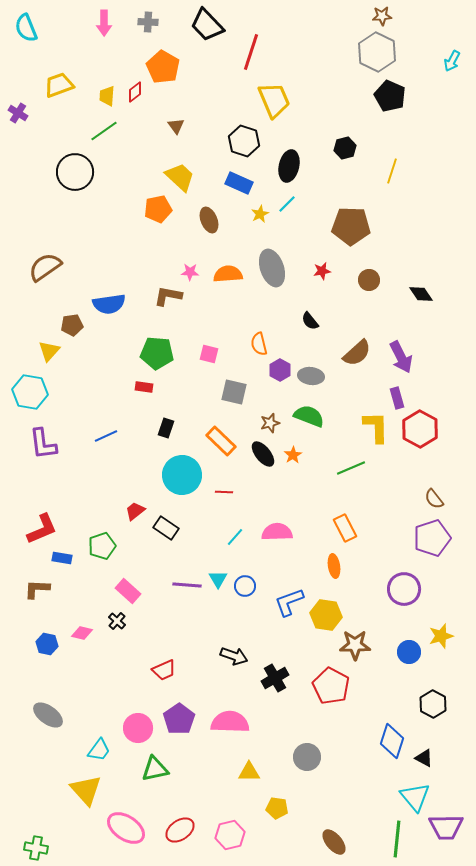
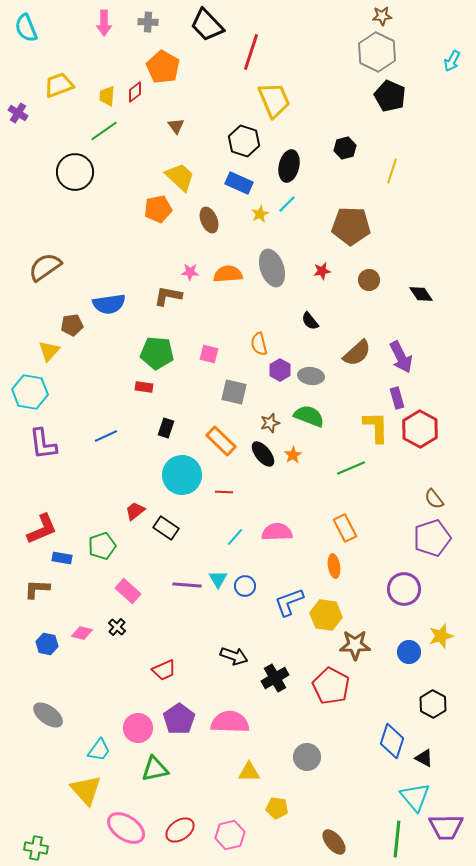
black cross at (117, 621): moved 6 px down
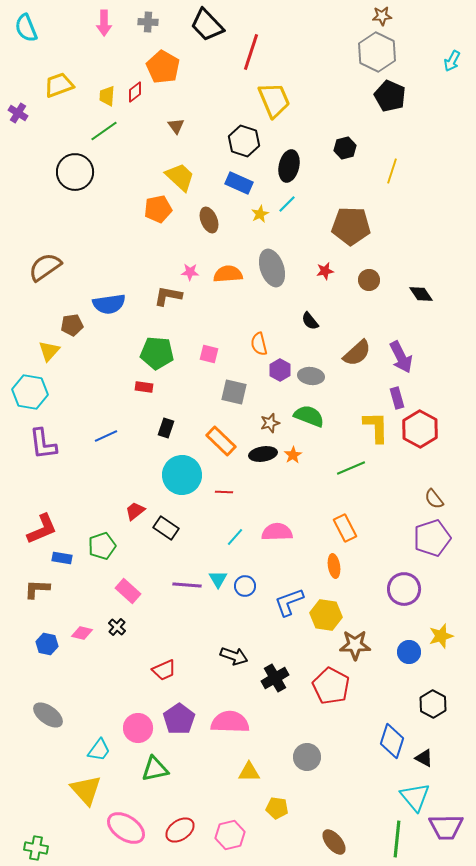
red star at (322, 271): moved 3 px right
black ellipse at (263, 454): rotated 60 degrees counterclockwise
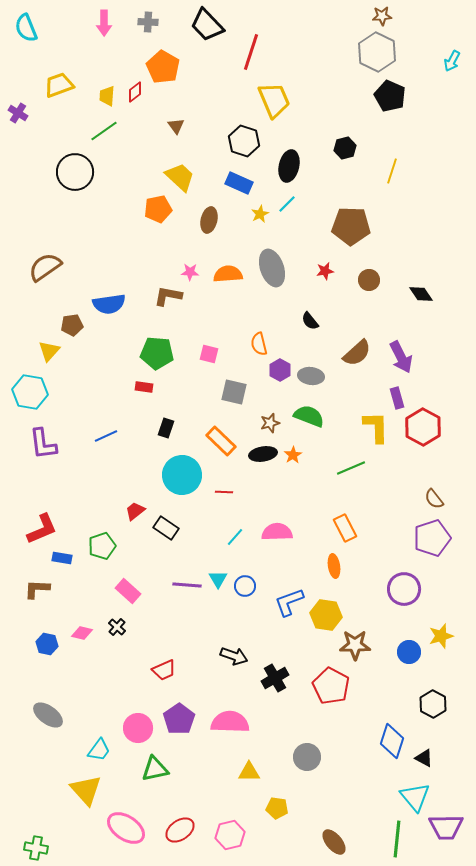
brown ellipse at (209, 220): rotated 35 degrees clockwise
red hexagon at (420, 429): moved 3 px right, 2 px up
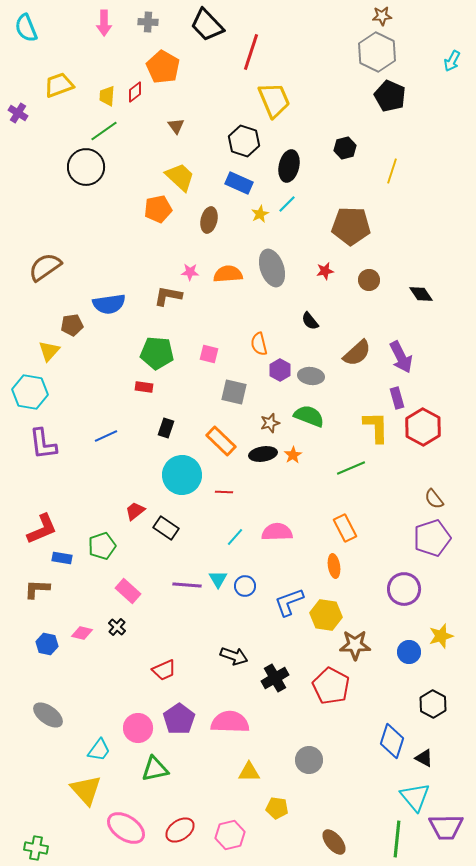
black circle at (75, 172): moved 11 px right, 5 px up
gray circle at (307, 757): moved 2 px right, 3 px down
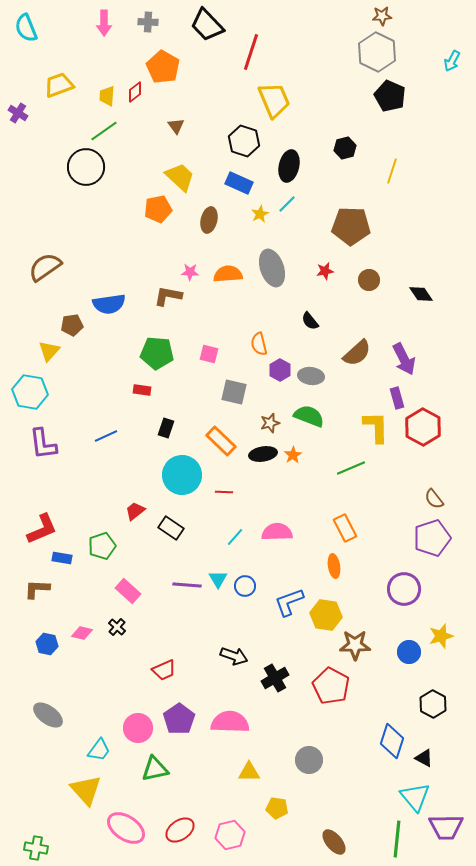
purple arrow at (401, 357): moved 3 px right, 2 px down
red rectangle at (144, 387): moved 2 px left, 3 px down
black rectangle at (166, 528): moved 5 px right
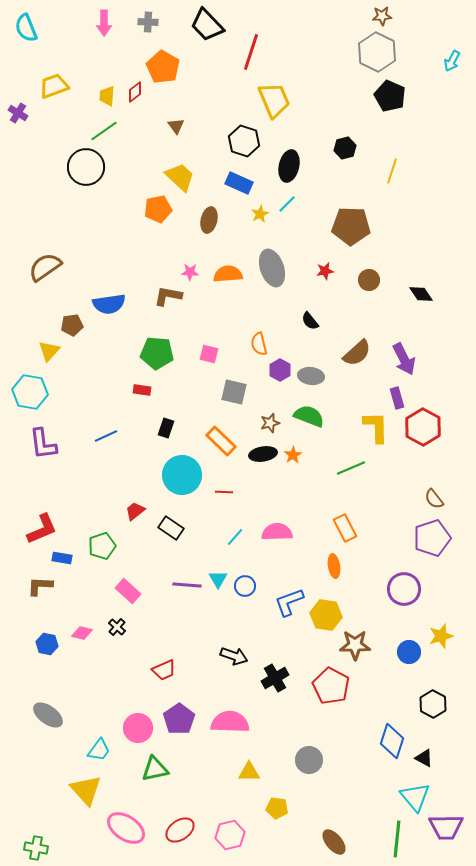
yellow trapezoid at (59, 85): moved 5 px left, 1 px down
brown L-shape at (37, 589): moved 3 px right, 3 px up
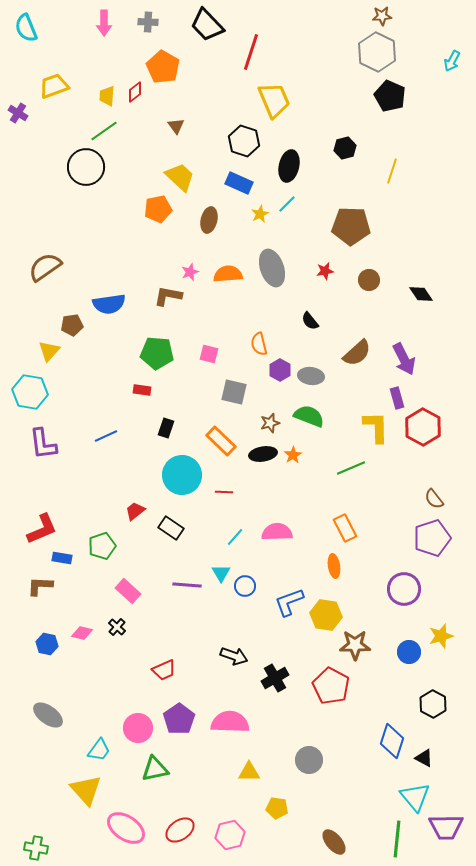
pink star at (190, 272): rotated 24 degrees counterclockwise
cyan triangle at (218, 579): moved 3 px right, 6 px up
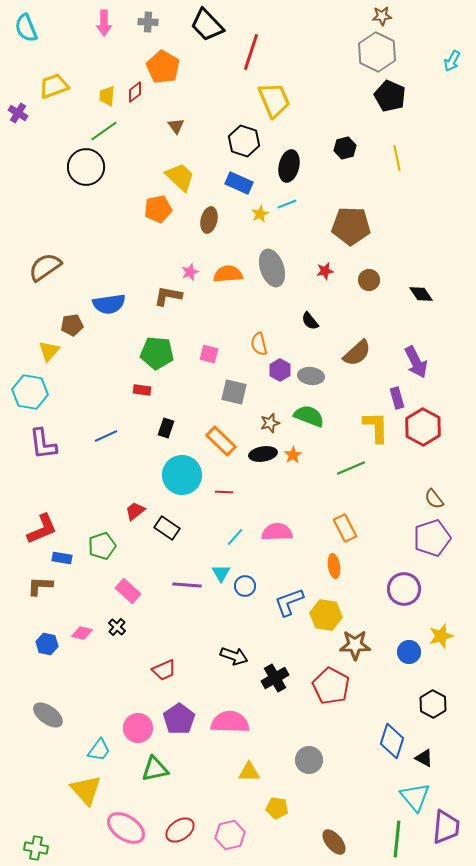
yellow line at (392, 171): moved 5 px right, 13 px up; rotated 30 degrees counterclockwise
cyan line at (287, 204): rotated 24 degrees clockwise
purple arrow at (404, 359): moved 12 px right, 3 px down
black rectangle at (171, 528): moved 4 px left
purple trapezoid at (446, 827): rotated 84 degrees counterclockwise
